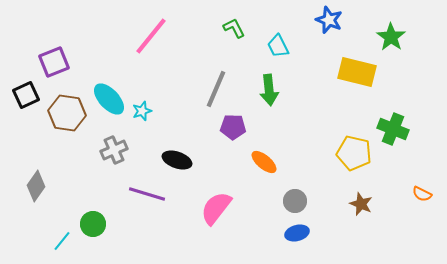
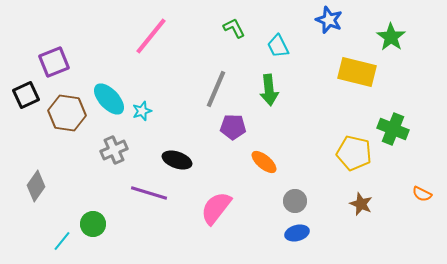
purple line: moved 2 px right, 1 px up
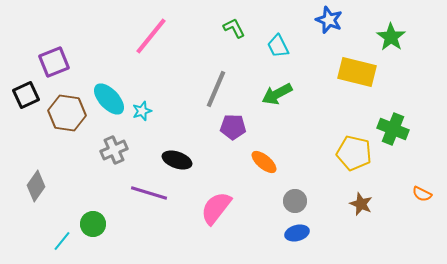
green arrow: moved 8 px right, 4 px down; rotated 68 degrees clockwise
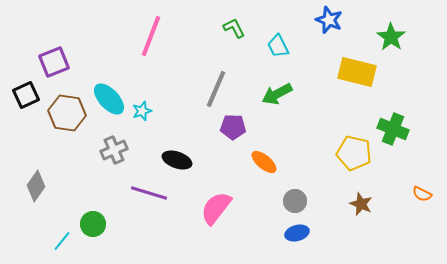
pink line: rotated 18 degrees counterclockwise
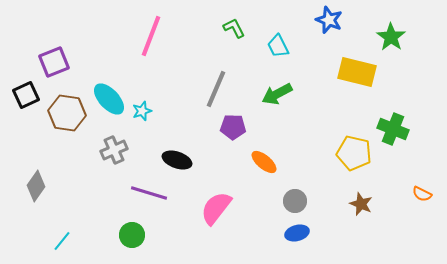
green circle: moved 39 px right, 11 px down
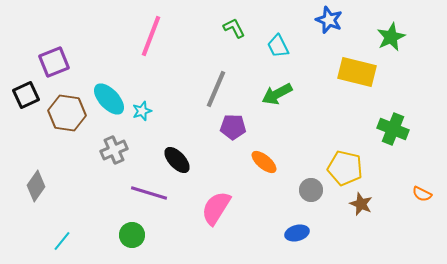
green star: rotated 12 degrees clockwise
yellow pentagon: moved 9 px left, 15 px down
black ellipse: rotated 28 degrees clockwise
gray circle: moved 16 px right, 11 px up
pink semicircle: rotated 6 degrees counterclockwise
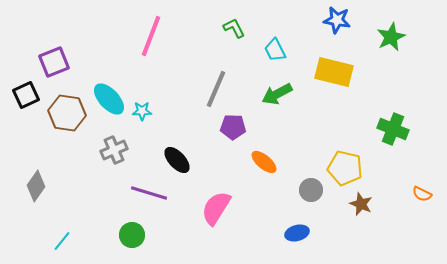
blue star: moved 8 px right; rotated 12 degrees counterclockwise
cyan trapezoid: moved 3 px left, 4 px down
yellow rectangle: moved 23 px left
cyan star: rotated 18 degrees clockwise
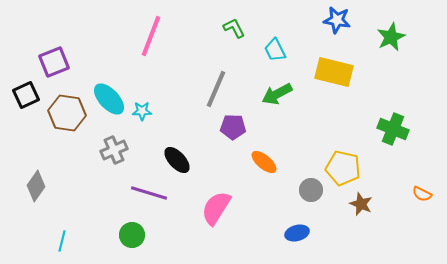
yellow pentagon: moved 2 px left
cyan line: rotated 25 degrees counterclockwise
